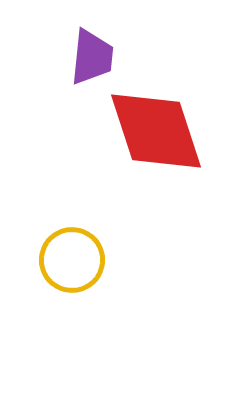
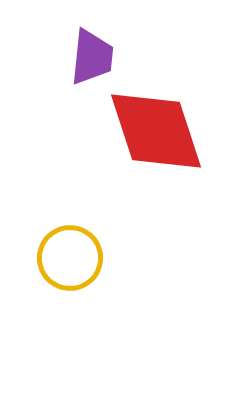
yellow circle: moved 2 px left, 2 px up
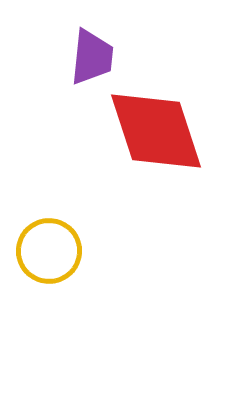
yellow circle: moved 21 px left, 7 px up
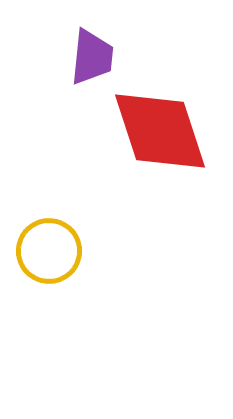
red diamond: moved 4 px right
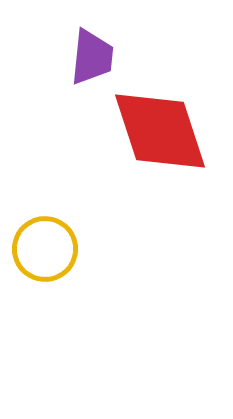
yellow circle: moved 4 px left, 2 px up
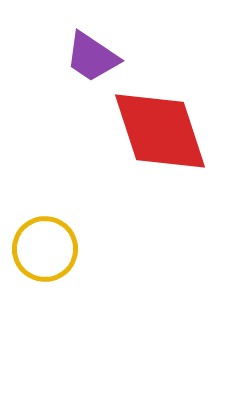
purple trapezoid: rotated 118 degrees clockwise
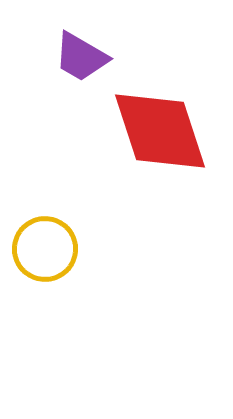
purple trapezoid: moved 11 px left; rotated 4 degrees counterclockwise
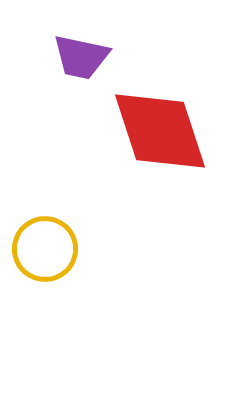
purple trapezoid: rotated 18 degrees counterclockwise
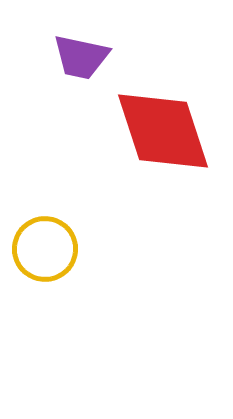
red diamond: moved 3 px right
